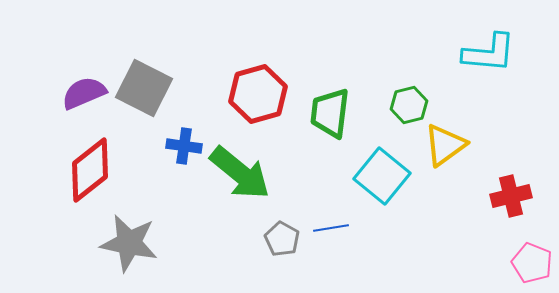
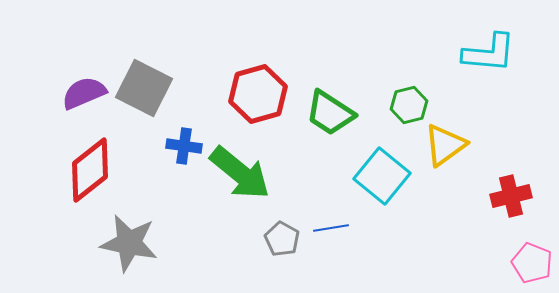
green trapezoid: rotated 64 degrees counterclockwise
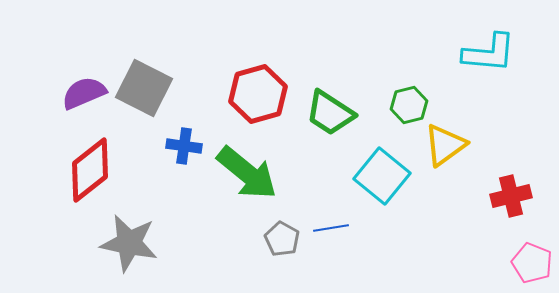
green arrow: moved 7 px right
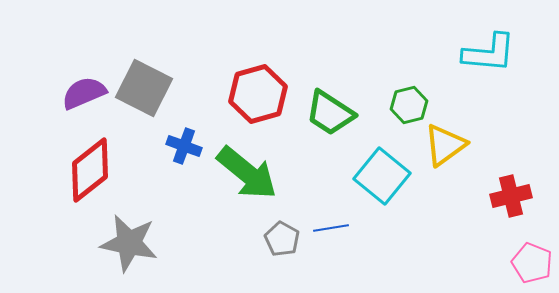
blue cross: rotated 12 degrees clockwise
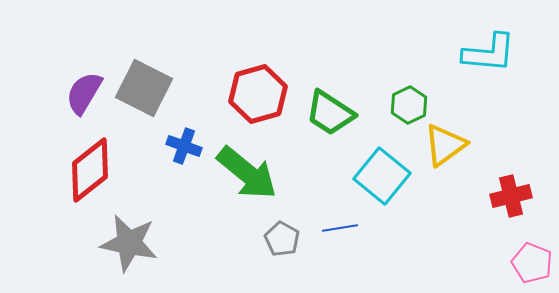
purple semicircle: rotated 36 degrees counterclockwise
green hexagon: rotated 12 degrees counterclockwise
blue line: moved 9 px right
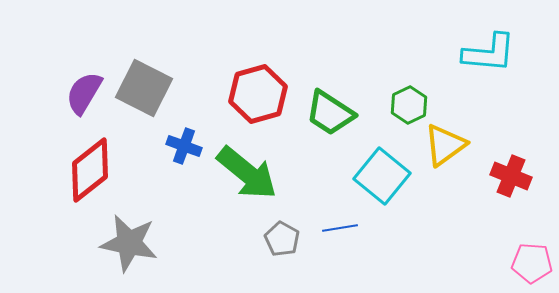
red cross: moved 20 px up; rotated 36 degrees clockwise
pink pentagon: rotated 18 degrees counterclockwise
